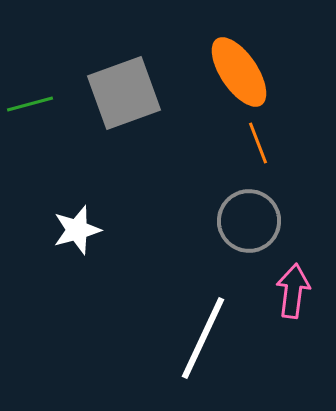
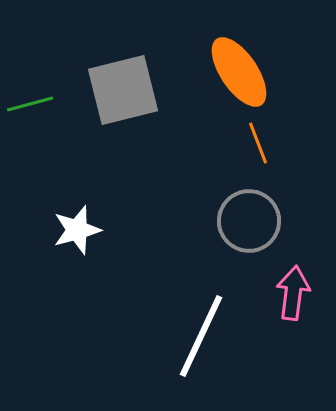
gray square: moved 1 px left, 3 px up; rotated 6 degrees clockwise
pink arrow: moved 2 px down
white line: moved 2 px left, 2 px up
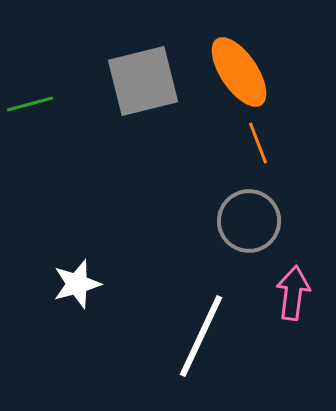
gray square: moved 20 px right, 9 px up
white star: moved 54 px down
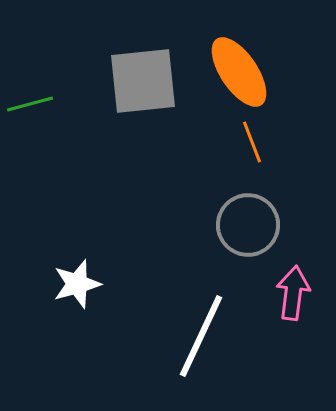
gray square: rotated 8 degrees clockwise
orange line: moved 6 px left, 1 px up
gray circle: moved 1 px left, 4 px down
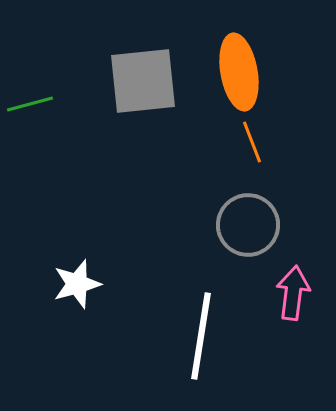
orange ellipse: rotated 24 degrees clockwise
white line: rotated 16 degrees counterclockwise
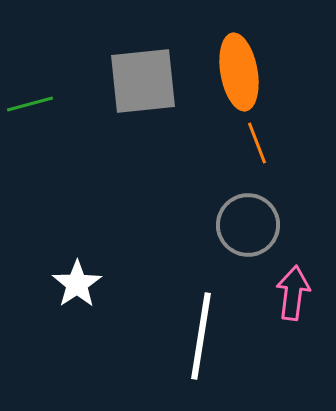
orange line: moved 5 px right, 1 px down
white star: rotated 18 degrees counterclockwise
